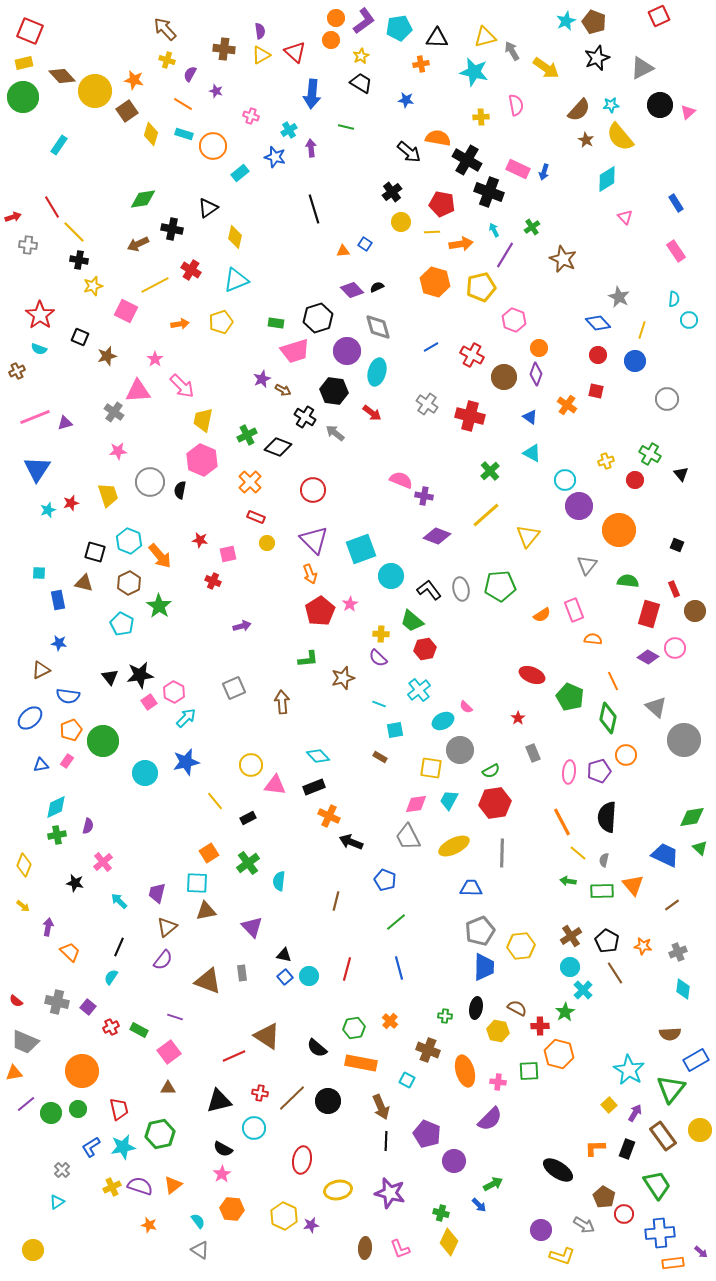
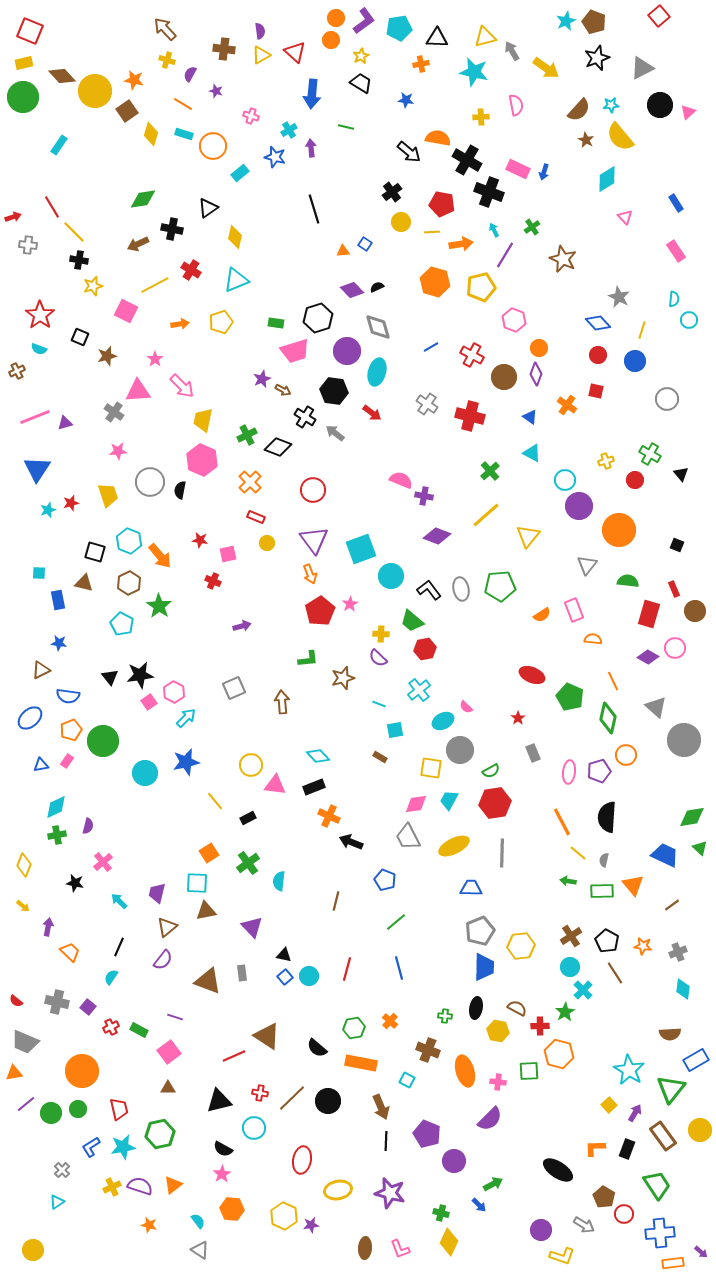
red square at (659, 16): rotated 15 degrees counterclockwise
purple triangle at (314, 540): rotated 8 degrees clockwise
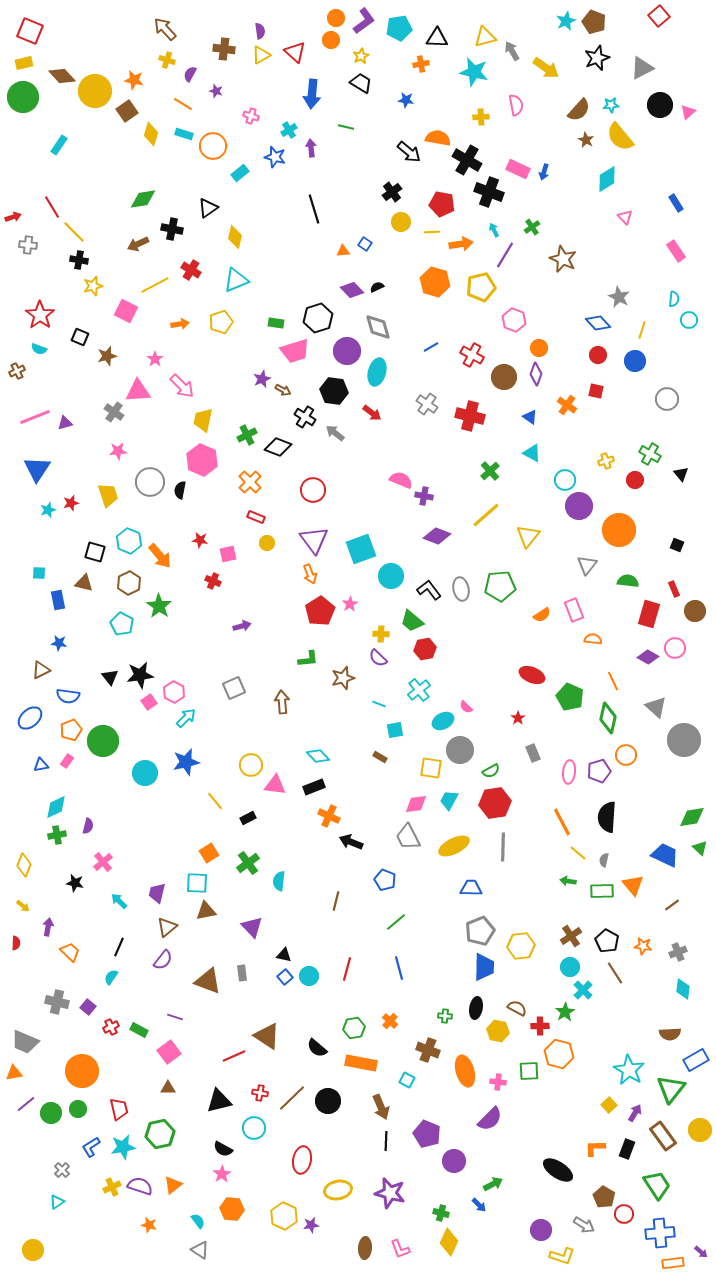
gray line at (502, 853): moved 1 px right, 6 px up
red semicircle at (16, 1001): moved 58 px up; rotated 128 degrees counterclockwise
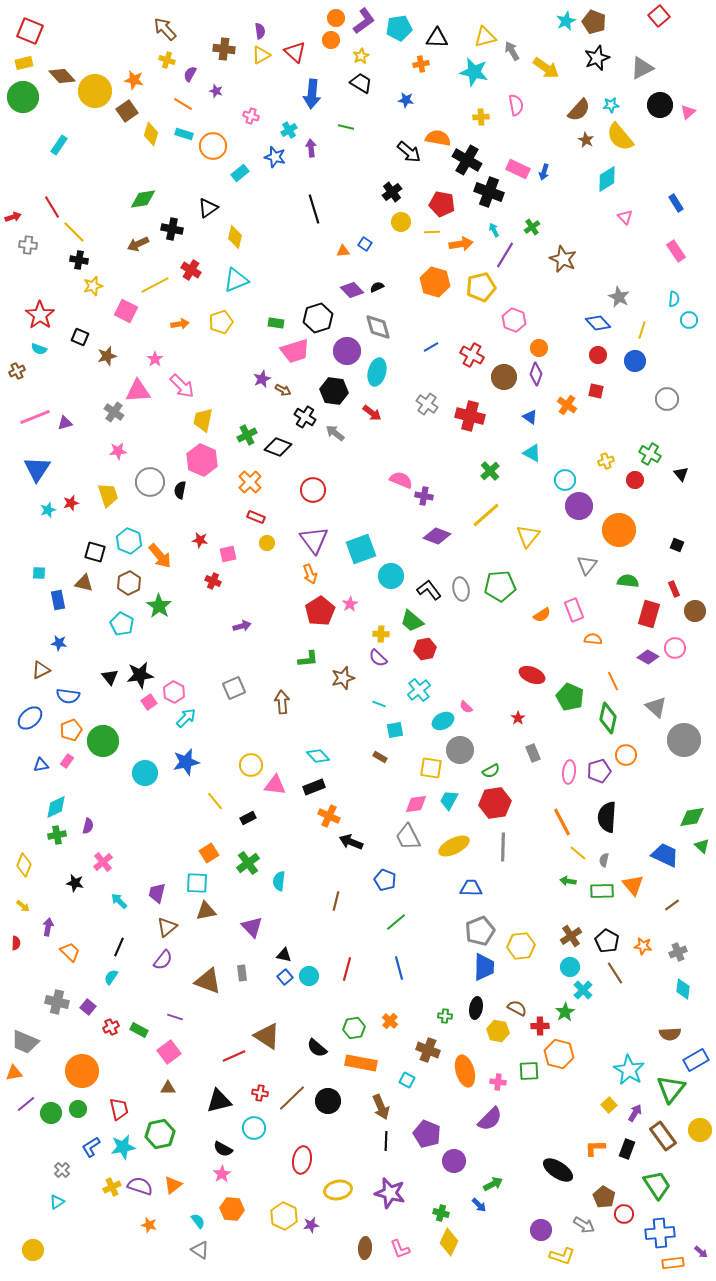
green triangle at (700, 848): moved 2 px right, 2 px up
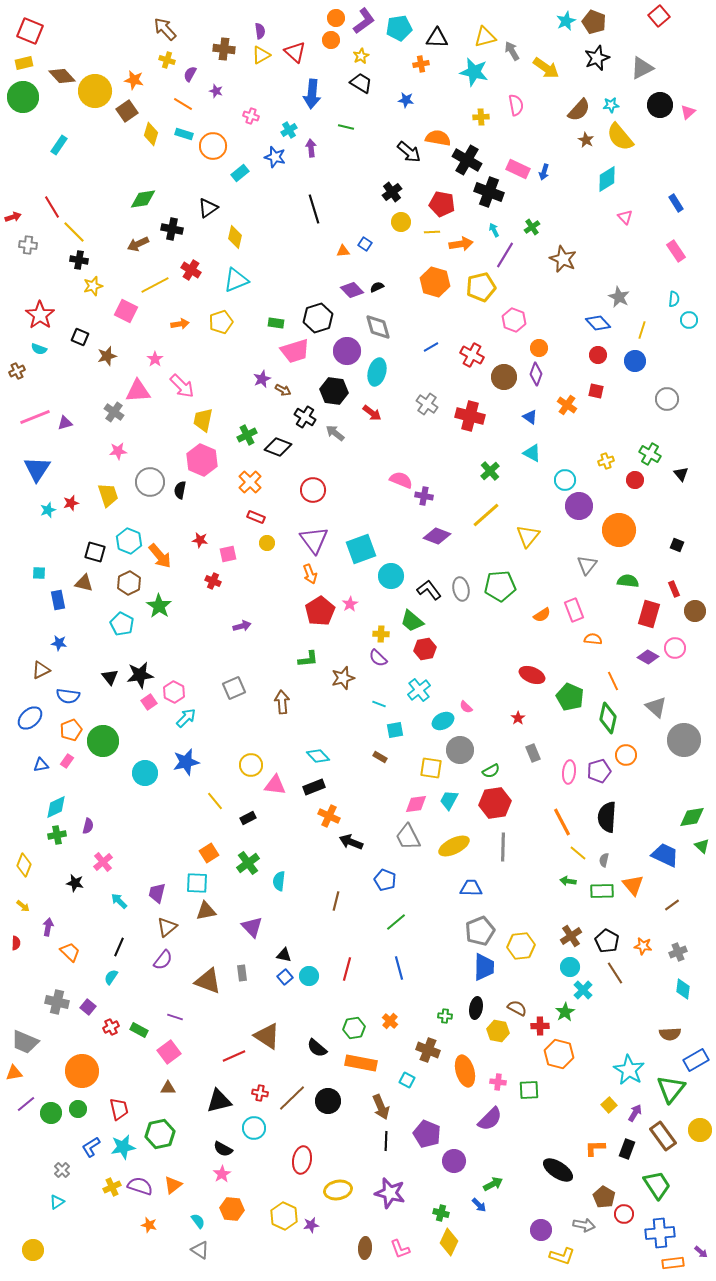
green square at (529, 1071): moved 19 px down
gray arrow at (584, 1225): rotated 20 degrees counterclockwise
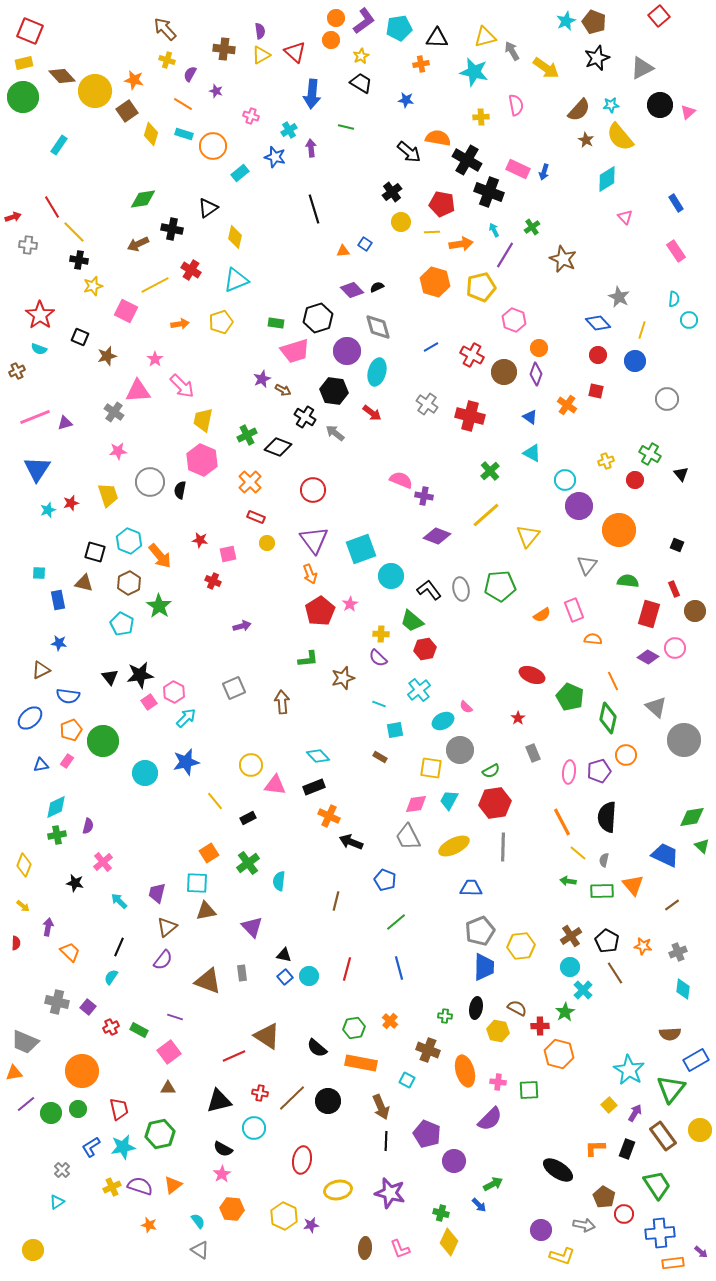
brown circle at (504, 377): moved 5 px up
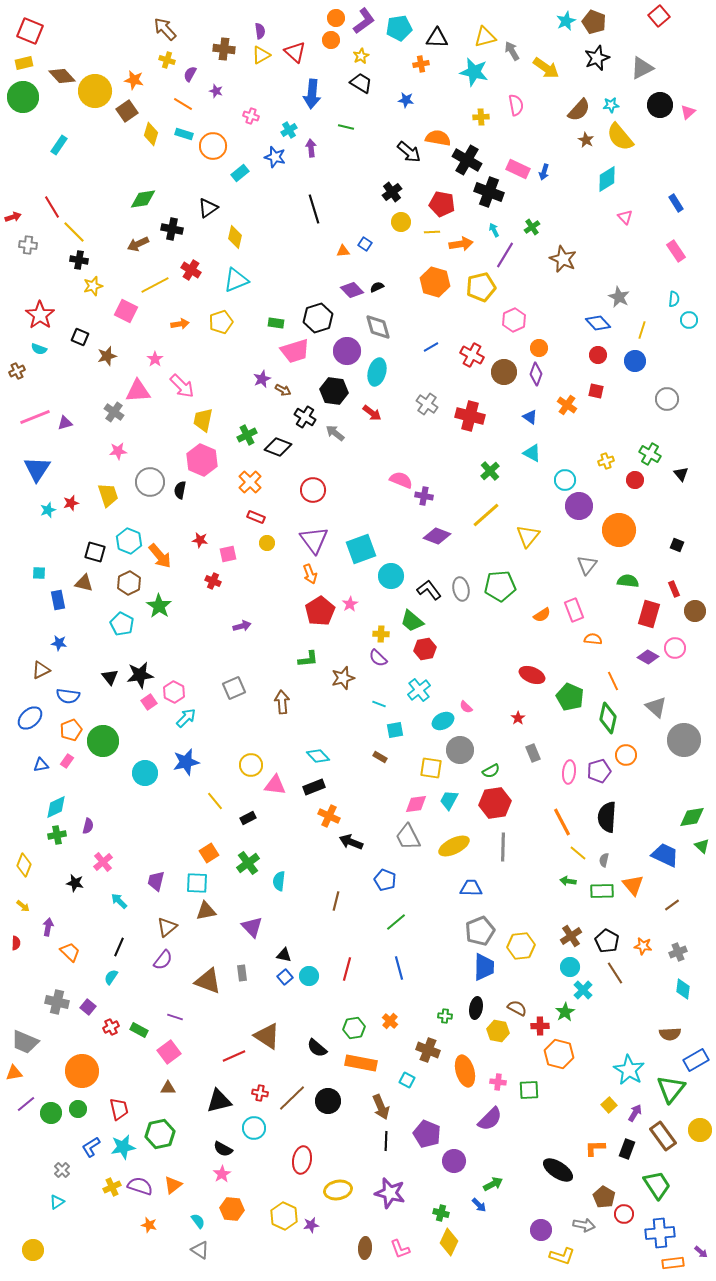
pink hexagon at (514, 320): rotated 15 degrees clockwise
purple trapezoid at (157, 893): moved 1 px left, 12 px up
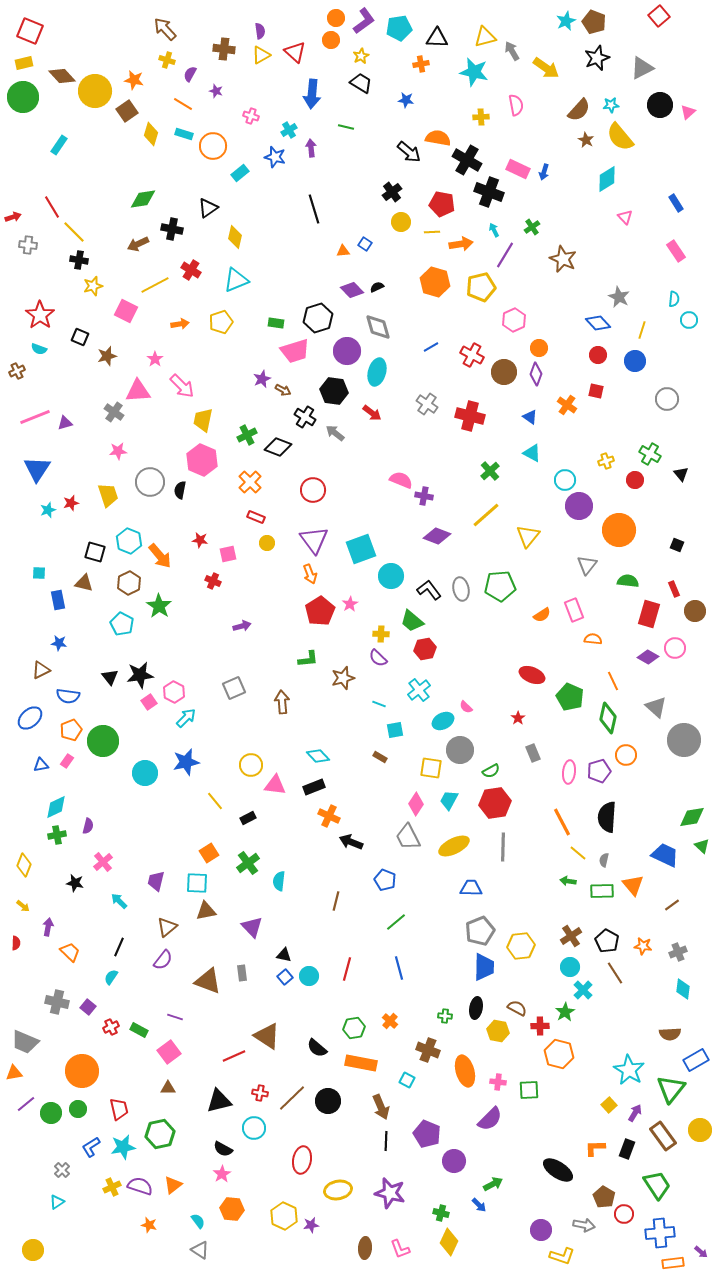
pink diamond at (416, 804): rotated 50 degrees counterclockwise
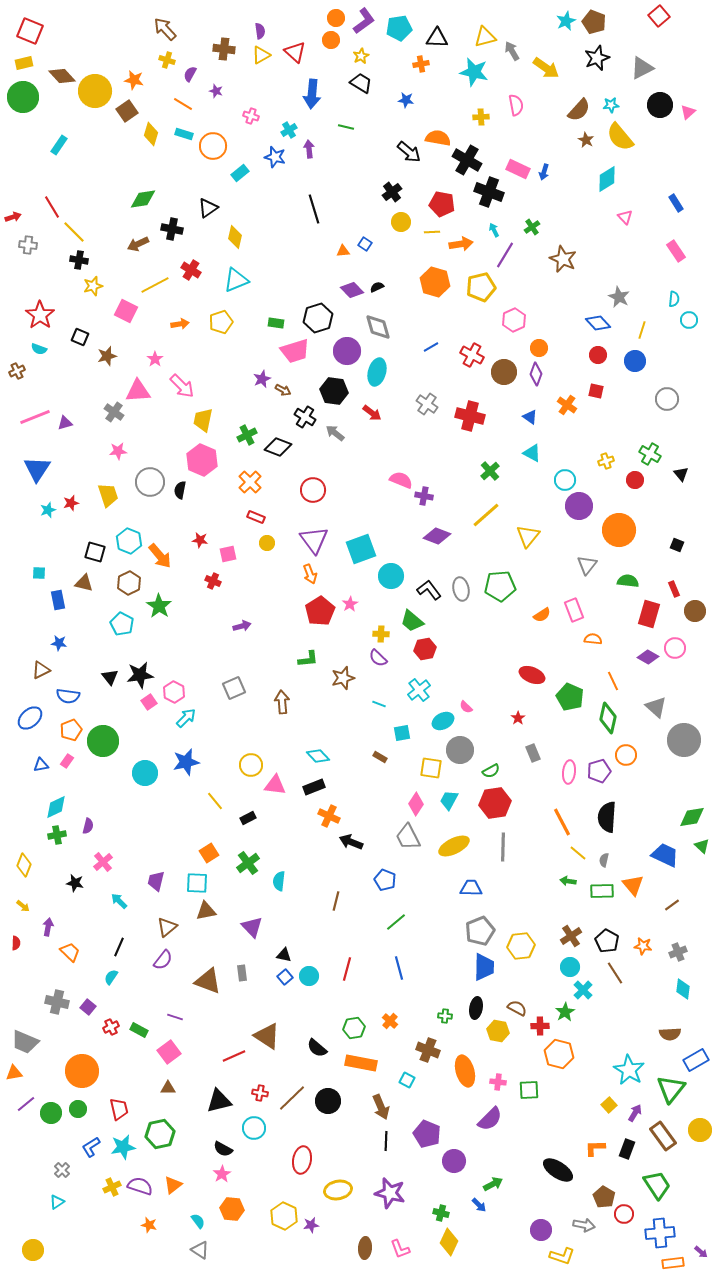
purple arrow at (311, 148): moved 2 px left, 1 px down
cyan square at (395, 730): moved 7 px right, 3 px down
